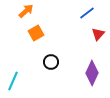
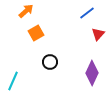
black circle: moved 1 px left
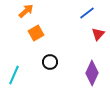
cyan line: moved 1 px right, 6 px up
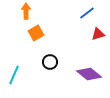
orange arrow: rotated 49 degrees counterclockwise
red triangle: rotated 32 degrees clockwise
purple diamond: moved 3 px left, 1 px down; rotated 75 degrees counterclockwise
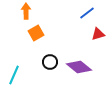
purple diamond: moved 10 px left, 7 px up
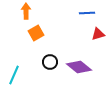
blue line: rotated 35 degrees clockwise
